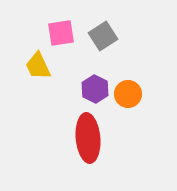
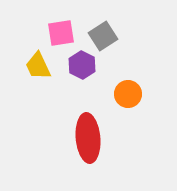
purple hexagon: moved 13 px left, 24 px up
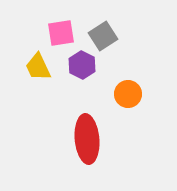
yellow trapezoid: moved 1 px down
red ellipse: moved 1 px left, 1 px down
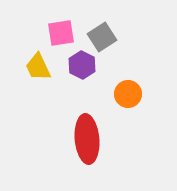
gray square: moved 1 px left, 1 px down
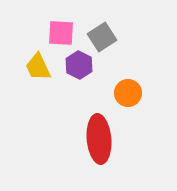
pink square: rotated 12 degrees clockwise
purple hexagon: moved 3 px left
orange circle: moved 1 px up
red ellipse: moved 12 px right
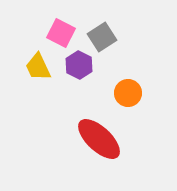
pink square: rotated 24 degrees clockwise
red ellipse: rotated 42 degrees counterclockwise
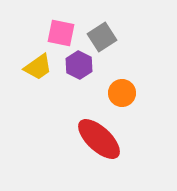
pink square: rotated 16 degrees counterclockwise
yellow trapezoid: rotated 100 degrees counterclockwise
orange circle: moved 6 px left
